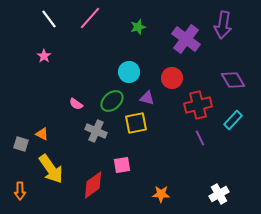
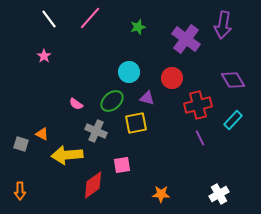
yellow arrow: moved 16 px right, 14 px up; rotated 120 degrees clockwise
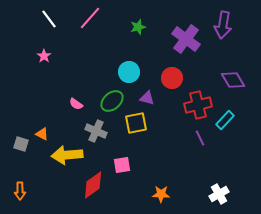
cyan rectangle: moved 8 px left
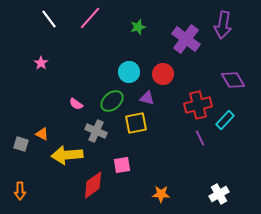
pink star: moved 3 px left, 7 px down
red circle: moved 9 px left, 4 px up
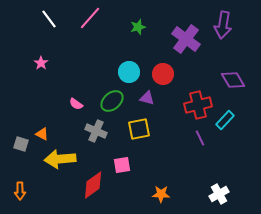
yellow square: moved 3 px right, 6 px down
yellow arrow: moved 7 px left, 4 px down
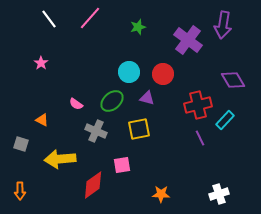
purple cross: moved 2 px right, 1 px down
orange triangle: moved 14 px up
white cross: rotated 12 degrees clockwise
